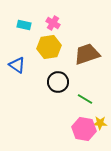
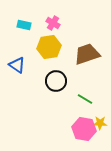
black circle: moved 2 px left, 1 px up
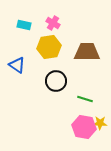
brown trapezoid: moved 2 px up; rotated 20 degrees clockwise
green line: rotated 14 degrees counterclockwise
pink hexagon: moved 2 px up
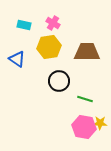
blue triangle: moved 6 px up
black circle: moved 3 px right
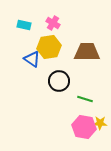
blue triangle: moved 15 px right
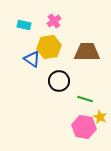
pink cross: moved 1 px right, 2 px up; rotated 24 degrees clockwise
yellow star: moved 6 px up; rotated 24 degrees clockwise
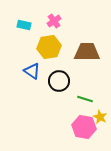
blue triangle: moved 12 px down
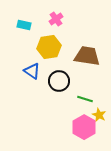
pink cross: moved 2 px right, 2 px up
brown trapezoid: moved 4 px down; rotated 8 degrees clockwise
yellow star: moved 1 px left, 2 px up
pink hexagon: rotated 20 degrees clockwise
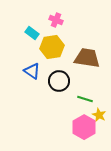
pink cross: moved 1 px down; rotated 32 degrees counterclockwise
cyan rectangle: moved 8 px right, 8 px down; rotated 24 degrees clockwise
yellow hexagon: moved 3 px right
brown trapezoid: moved 2 px down
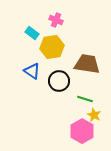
brown trapezoid: moved 6 px down
yellow star: moved 5 px left
pink hexagon: moved 2 px left, 4 px down
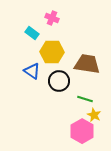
pink cross: moved 4 px left, 2 px up
yellow hexagon: moved 5 px down; rotated 10 degrees clockwise
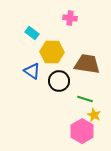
pink cross: moved 18 px right; rotated 16 degrees counterclockwise
